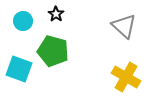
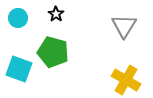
cyan circle: moved 5 px left, 3 px up
gray triangle: rotated 20 degrees clockwise
green pentagon: moved 1 px down
yellow cross: moved 3 px down
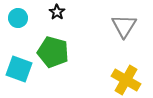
black star: moved 1 px right, 2 px up
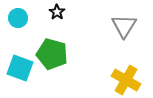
green pentagon: moved 1 px left, 2 px down
cyan square: moved 1 px right, 1 px up
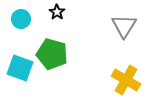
cyan circle: moved 3 px right, 1 px down
